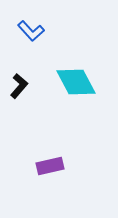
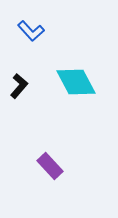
purple rectangle: rotated 60 degrees clockwise
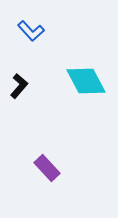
cyan diamond: moved 10 px right, 1 px up
purple rectangle: moved 3 px left, 2 px down
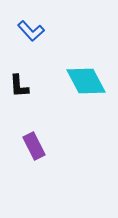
black L-shape: rotated 135 degrees clockwise
purple rectangle: moved 13 px left, 22 px up; rotated 16 degrees clockwise
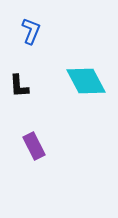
blue L-shape: rotated 116 degrees counterclockwise
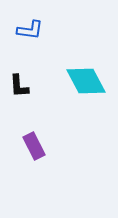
blue L-shape: moved 1 px left, 1 px up; rotated 76 degrees clockwise
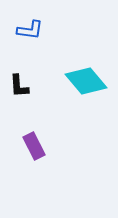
cyan diamond: rotated 12 degrees counterclockwise
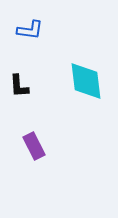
cyan diamond: rotated 33 degrees clockwise
